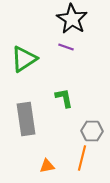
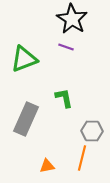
green triangle: rotated 12 degrees clockwise
gray rectangle: rotated 32 degrees clockwise
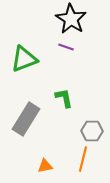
black star: moved 1 px left
gray rectangle: rotated 8 degrees clockwise
orange line: moved 1 px right, 1 px down
orange triangle: moved 2 px left
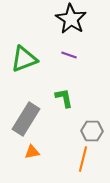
purple line: moved 3 px right, 8 px down
orange triangle: moved 13 px left, 14 px up
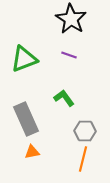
green L-shape: rotated 25 degrees counterclockwise
gray rectangle: rotated 56 degrees counterclockwise
gray hexagon: moved 7 px left
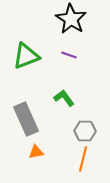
green triangle: moved 2 px right, 3 px up
orange triangle: moved 4 px right
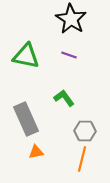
green triangle: rotated 32 degrees clockwise
orange line: moved 1 px left
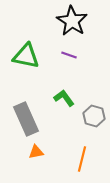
black star: moved 1 px right, 2 px down
gray hexagon: moved 9 px right, 15 px up; rotated 15 degrees clockwise
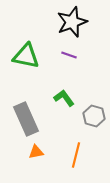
black star: moved 1 px down; rotated 20 degrees clockwise
orange line: moved 6 px left, 4 px up
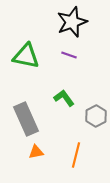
gray hexagon: moved 2 px right; rotated 15 degrees clockwise
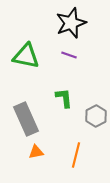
black star: moved 1 px left, 1 px down
green L-shape: rotated 30 degrees clockwise
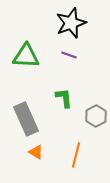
green triangle: rotated 8 degrees counterclockwise
orange triangle: rotated 42 degrees clockwise
